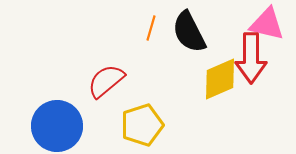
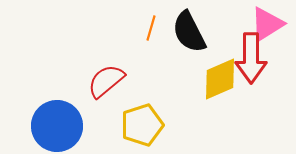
pink triangle: rotated 45 degrees counterclockwise
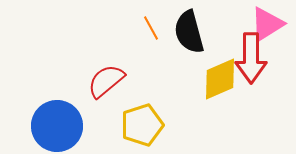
orange line: rotated 45 degrees counterclockwise
black semicircle: rotated 12 degrees clockwise
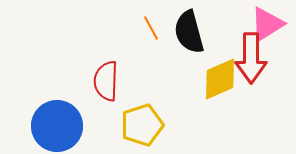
red semicircle: rotated 48 degrees counterclockwise
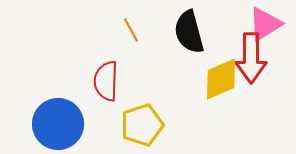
pink triangle: moved 2 px left
orange line: moved 20 px left, 2 px down
yellow diamond: moved 1 px right
blue circle: moved 1 px right, 2 px up
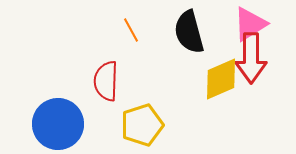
pink triangle: moved 15 px left
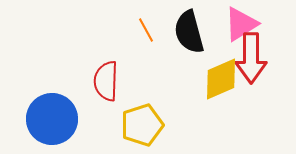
pink triangle: moved 9 px left
orange line: moved 15 px right
blue circle: moved 6 px left, 5 px up
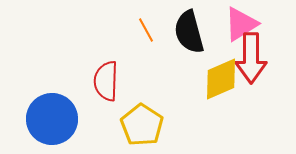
yellow pentagon: rotated 21 degrees counterclockwise
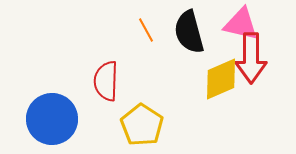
pink triangle: rotated 45 degrees clockwise
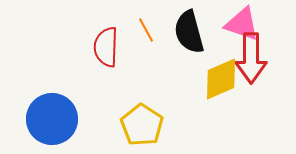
pink triangle: moved 1 px right; rotated 6 degrees clockwise
red semicircle: moved 34 px up
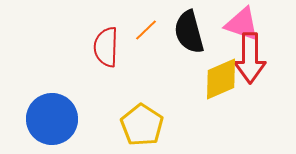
orange line: rotated 75 degrees clockwise
red arrow: moved 1 px left
